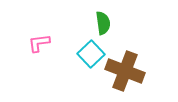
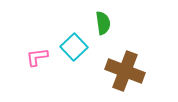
pink L-shape: moved 2 px left, 14 px down
cyan square: moved 17 px left, 7 px up
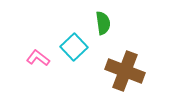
pink L-shape: moved 1 px right, 1 px down; rotated 45 degrees clockwise
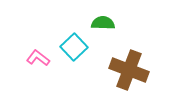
green semicircle: rotated 80 degrees counterclockwise
brown cross: moved 4 px right, 1 px up
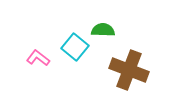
green semicircle: moved 7 px down
cyan square: moved 1 px right; rotated 8 degrees counterclockwise
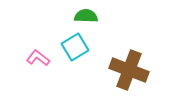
green semicircle: moved 17 px left, 14 px up
cyan square: rotated 20 degrees clockwise
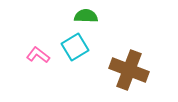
pink L-shape: moved 3 px up
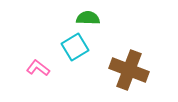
green semicircle: moved 2 px right, 2 px down
pink L-shape: moved 13 px down
